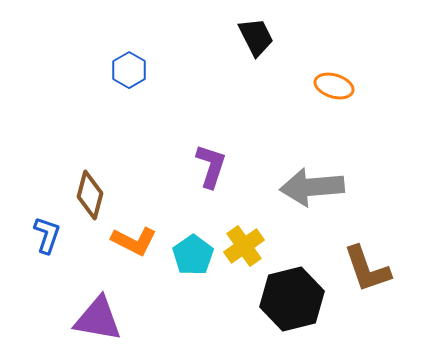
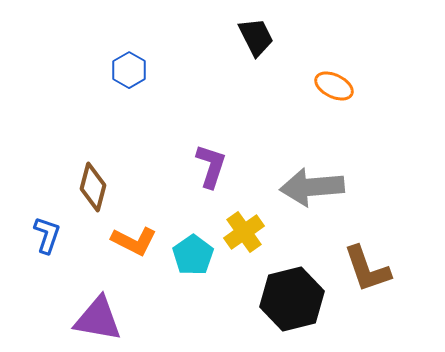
orange ellipse: rotated 9 degrees clockwise
brown diamond: moved 3 px right, 8 px up
yellow cross: moved 14 px up
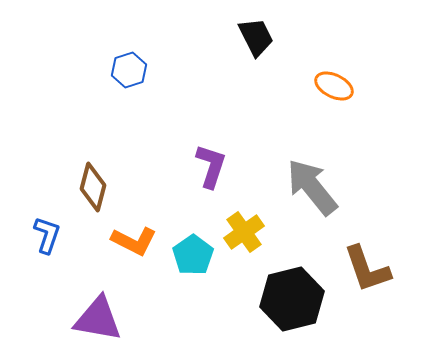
blue hexagon: rotated 12 degrees clockwise
gray arrow: rotated 56 degrees clockwise
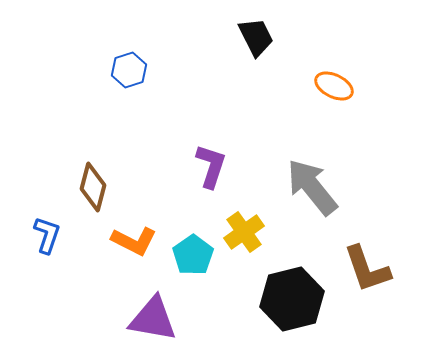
purple triangle: moved 55 px right
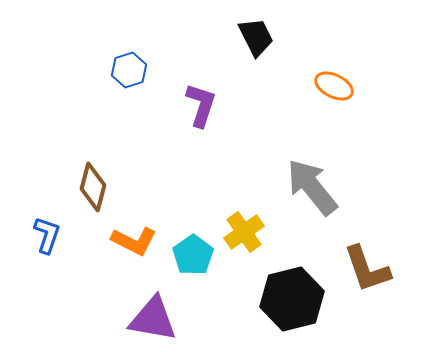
purple L-shape: moved 10 px left, 61 px up
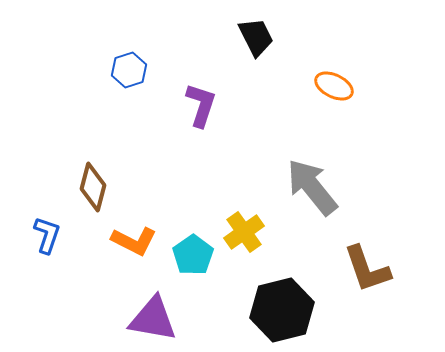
black hexagon: moved 10 px left, 11 px down
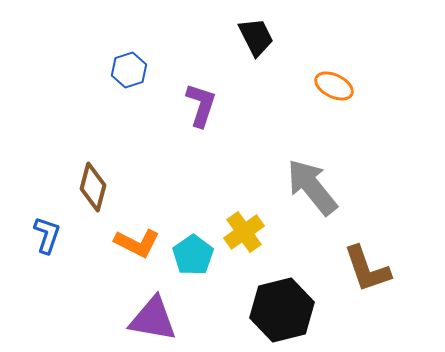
orange L-shape: moved 3 px right, 2 px down
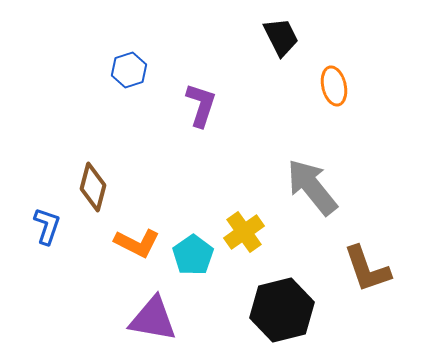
black trapezoid: moved 25 px right
orange ellipse: rotated 51 degrees clockwise
blue L-shape: moved 9 px up
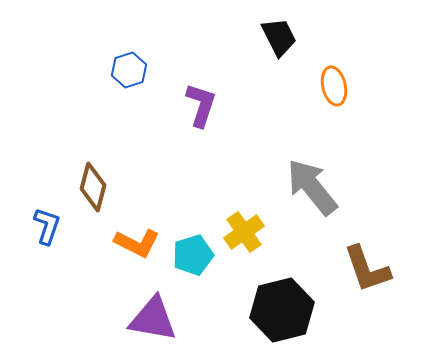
black trapezoid: moved 2 px left
cyan pentagon: rotated 18 degrees clockwise
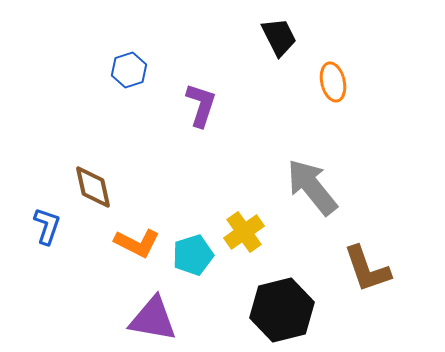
orange ellipse: moved 1 px left, 4 px up
brown diamond: rotated 27 degrees counterclockwise
